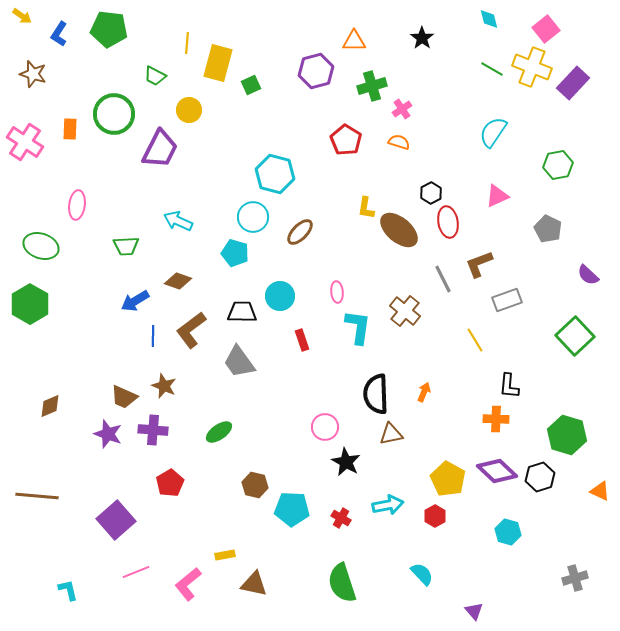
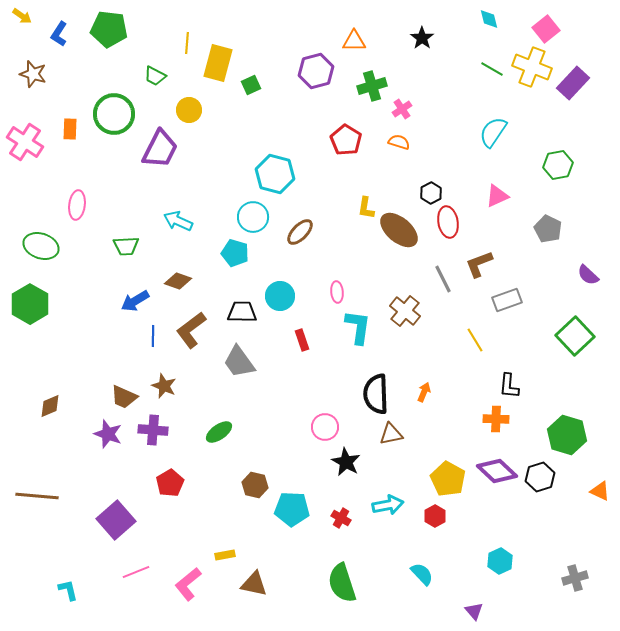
cyan hexagon at (508, 532): moved 8 px left, 29 px down; rotated 20 degrees clockwise
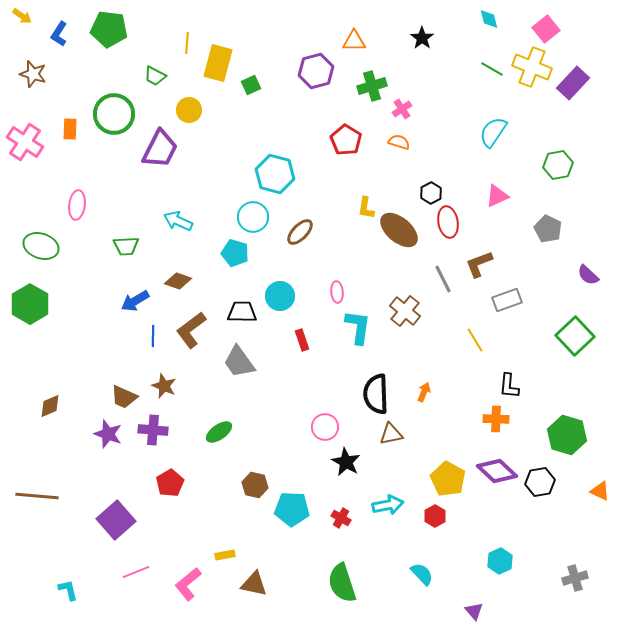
black hexagon at (540, 477): moved 5 px down; rotated 8 degrees clockwise
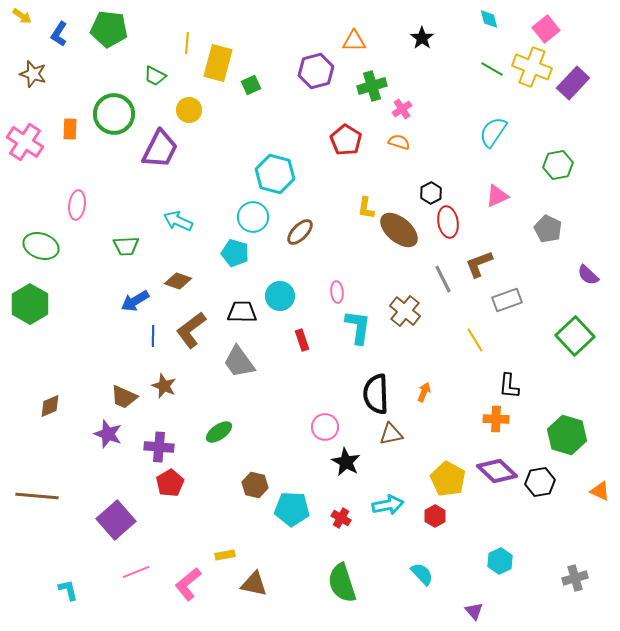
purple cross at (153, 430): moved 6 px right, 17 px down
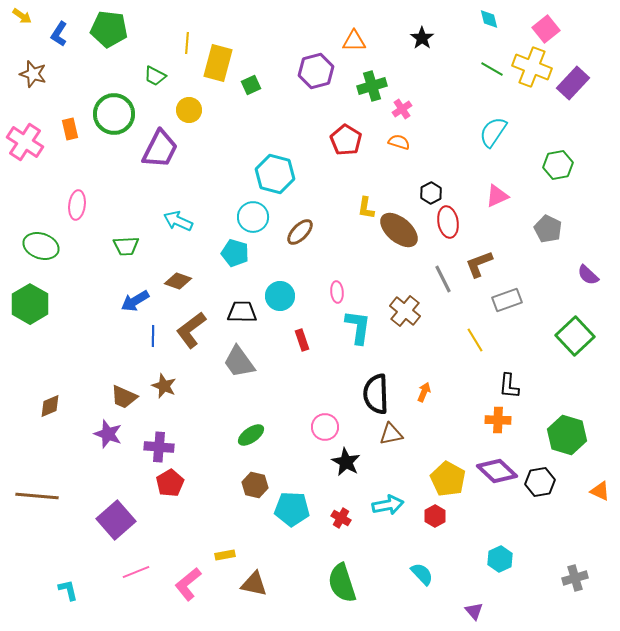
orange rectangle at (70, 129): rotated 15 degrees counterclockwise
orange cross at (496, 419): moved 2 px right, 1 px down
green ellipse at (219, 432): moved 32 px right, 3 px down
cyan hexagon at (500, 561): moved 2 px up
